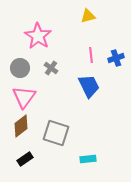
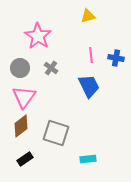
blue cross: rotated 28 degrees clockwise
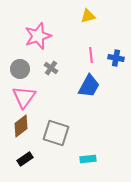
pink star: rotated 20 degrees clockwise
gray circle: moved 1 px down
blue trapezoid: rotated 55 degrees clockwise
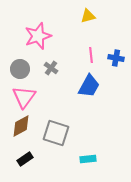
brown diamond: rotated 10 degrees clockwise
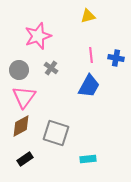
gray circle: moved 1 px left, 1 px down
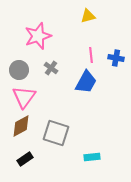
blue trapezoid: moved 3 px left, 4 px up
cyan rectangle: moved 4 px right, 2 px up
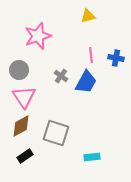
gray cross: moved 10 px right, 8 px down
pink triangle: rotated 10 degrees counterclockwise
black rectangle: moved 3 px up
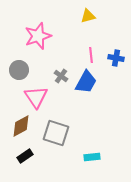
pink triangle: moved 12 px right
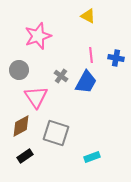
yellow triangle: rotated 42 degrees clockwise
cyan rectangle: rotated 14 degrees counterclockwise
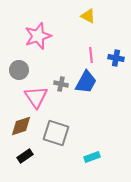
gray cross: moved 8 px down; rotated 24 degrees counterclockwise
brown diamond: rotated 10 degrees clockwise
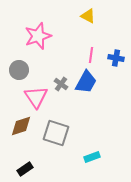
pink line: rotated 14 degrees clockwise
gray cross: rotated 24 degrees clockwise
black rectangle: moved 13 px down
